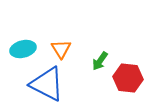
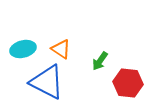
orange triangle: rotated 25 degrees counterclockwise
red hexagon: moved 5 px down
blue triangle: moved 2 px up
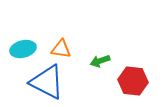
orange triangle: rotated 25 degrees counterclockwise
green arrow: rotated 36 degrees clockwise
red hexagon: moved 5 px right, 2 px up
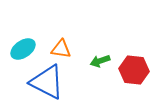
cyan ellipse: rotated 20 degrees counterclockwise
red hexagon: moved 1 px right, 11 px up
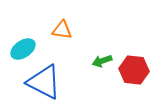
orange triangle: moved 1 px right, 19 px up
green arrow: moved 2 px right
blue triangle: moved 3 px left
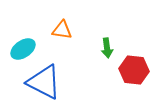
green arrow: moved 5 px right, 13 px up; rotated 78 degrees counterclockwise
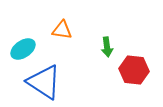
green arrow: moved 1 px up
blue triangle: rotated 6 degrees clockwise
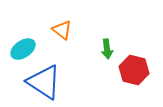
orange triangle: rotated 30 degrees clockwise
green arrow: moved 2 px down
red hexagon: rotated 8 degrees clockwise
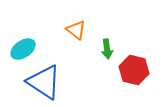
orange triangle: moved 14 px right
